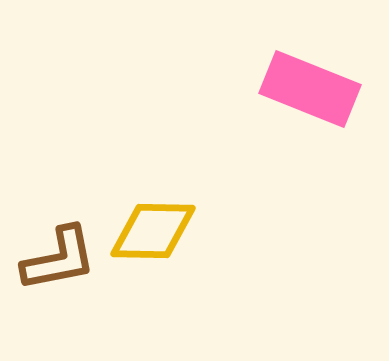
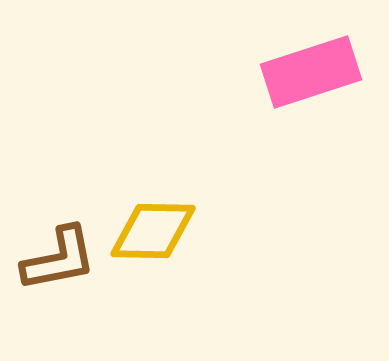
pink rectangle: moved 1 px right, 17 px up; rotated 40 degrees counterclockwise
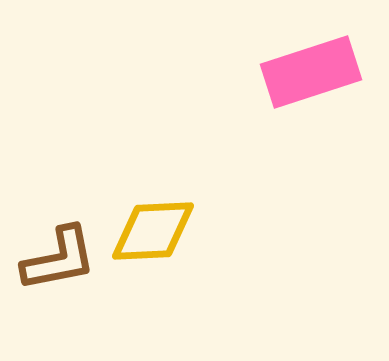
yellow diamond: rotated 4 degrees counterclockwise
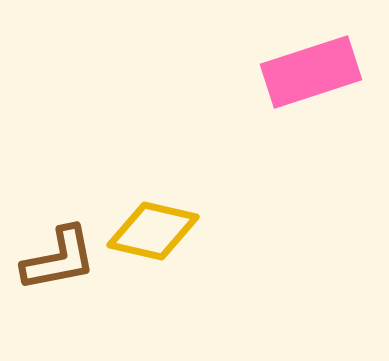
yellow diamond: rotated 16 degrees clockwise
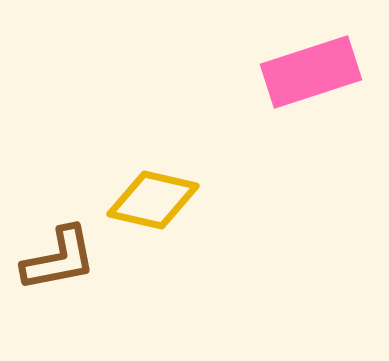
yellow diamond: moved 31 px up
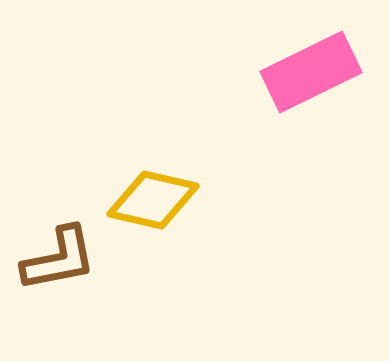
pink rectangle: rotated 8 degrees counterclockwise
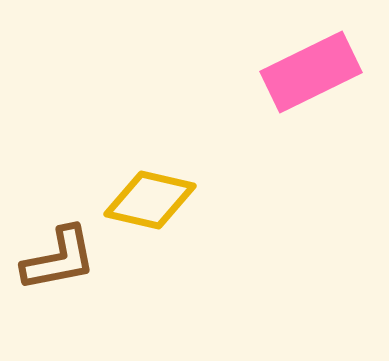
yellow diamond: moved 3 px left
